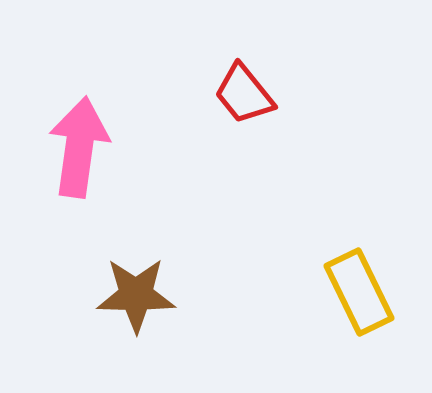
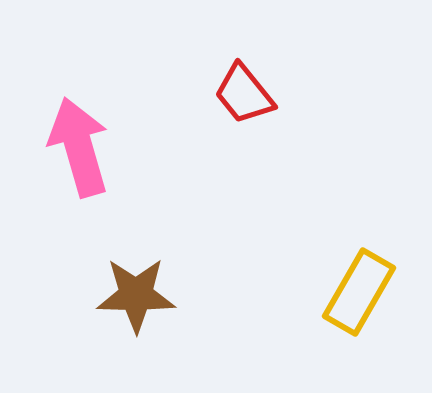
pink arrow: rotated 24 degrees counterclockwise
yellow rectangle: rotated 56 degrees clockwise
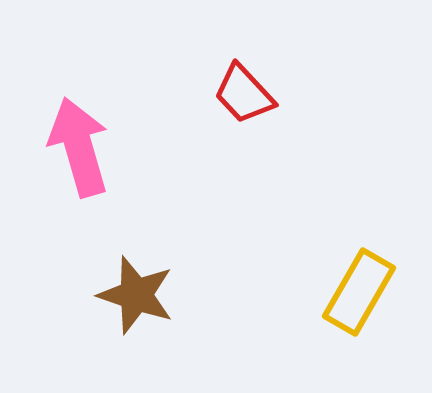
red trapezoid: rotated 4 degrees counterclockwise
brown star: rotated 18 degrees clockwise
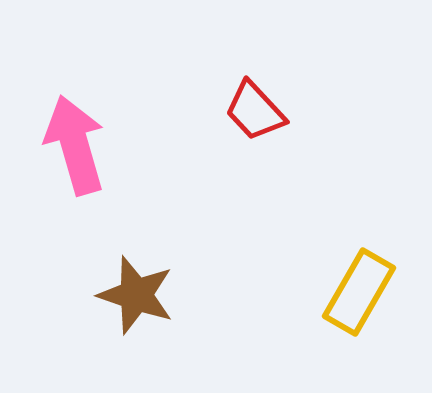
red trapezoid: moved 11 px right, 17 px down
pink arrow: moved 4 px left, 2 px up
